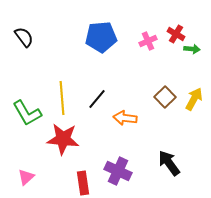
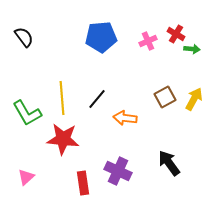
brown square: rotated 15 degrees clockwise
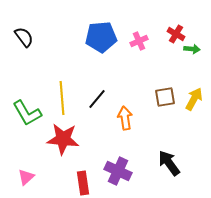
pink cross: moved 9 px left
brown square: rotated 20 degrees clockwise
orange arrow: rotated 75 degrees clockwise
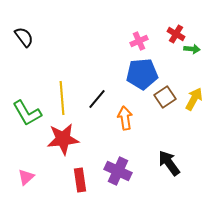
blue pentagon: moved 41 px right, 37 px down
brown square: rotated 25 degrees counterclockwise
red star: rotated 12 degrees counterclockwise
red rectangle: moved 3 px left, 3 px up
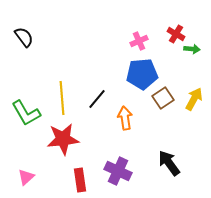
brown square: moved 2 px left, 1 px down
green L-shape: moved 1 px left
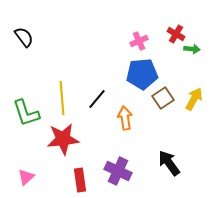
green L-shape: rotated 12 degrees clockwise
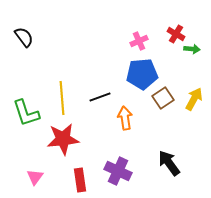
black line: moved 3 px right, 2 px up; rotated 30 degrees clockwise
pink triangle: moved 9 px right; rotated 12 degrees counterclockwise
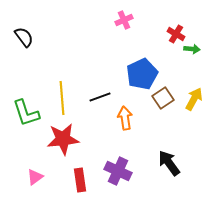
pink cross: moved 15 px left, 21 px up
blue pentagon: rotated 20 degrees counterclockwise
pink triangle: rotated 18 degrees clockwise
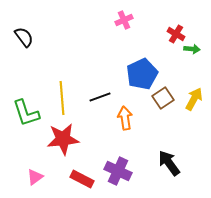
red rectangle: moved 2 px right, 1 px up; rotated 55 degrees counterclockwise
